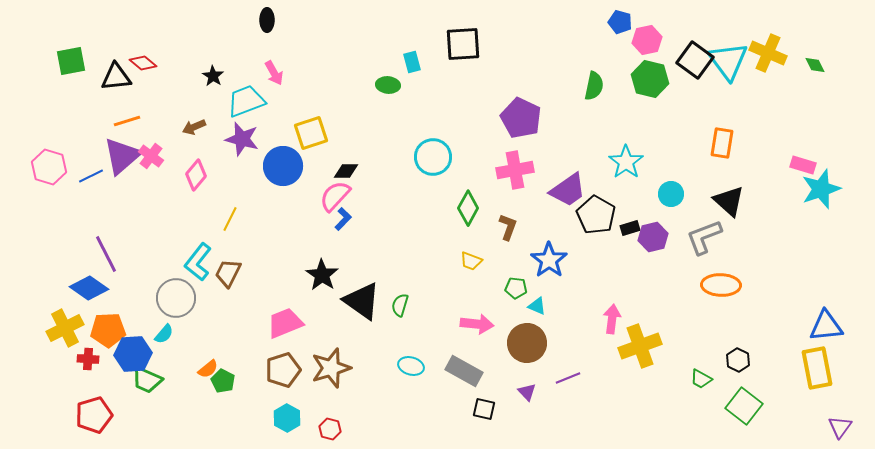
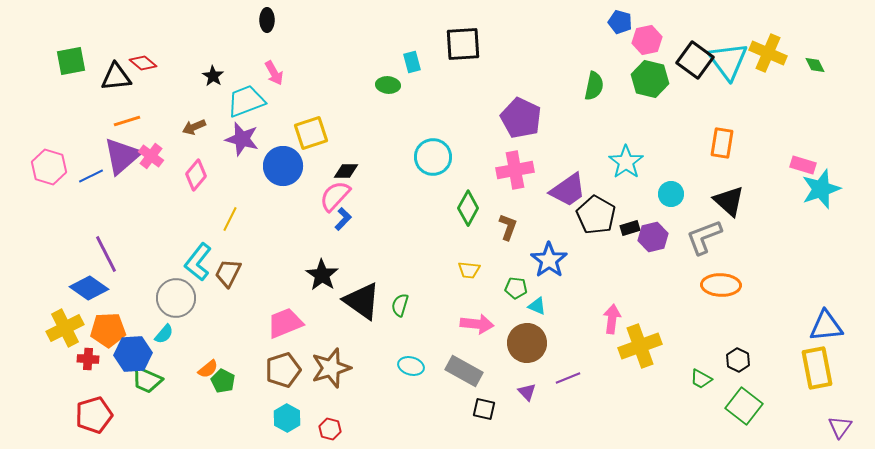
yellow trapezoid at (471, 261): moved 2 px left, 9 px down; rotated 15 degrees counterclockwise
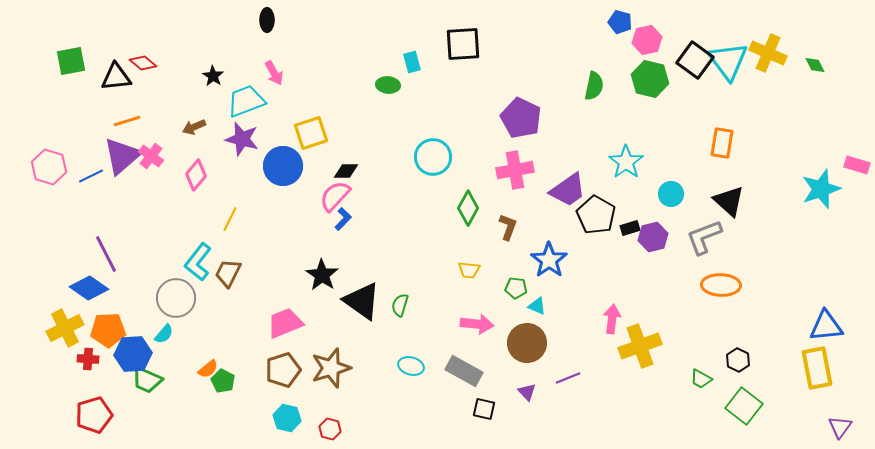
pink rectangle at (803, 165): moved 54 px right
cyan hexagon at (287, 418): rotated 16 degrees counterclockwise
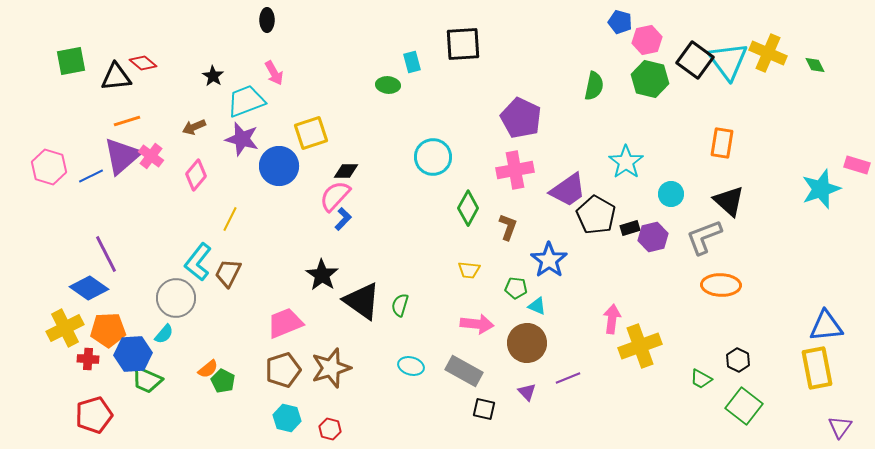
blue circle at (283, 166): moved 4 px left
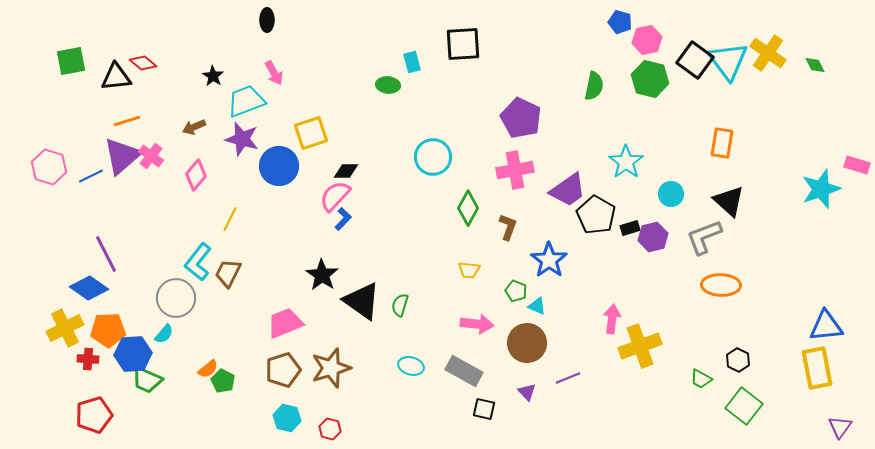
yellow cross at (768, 53): rotated 12 degrees clockwise
green pentagon at (516, 288): moved 3 px down; rotated 15 degrees clockwise
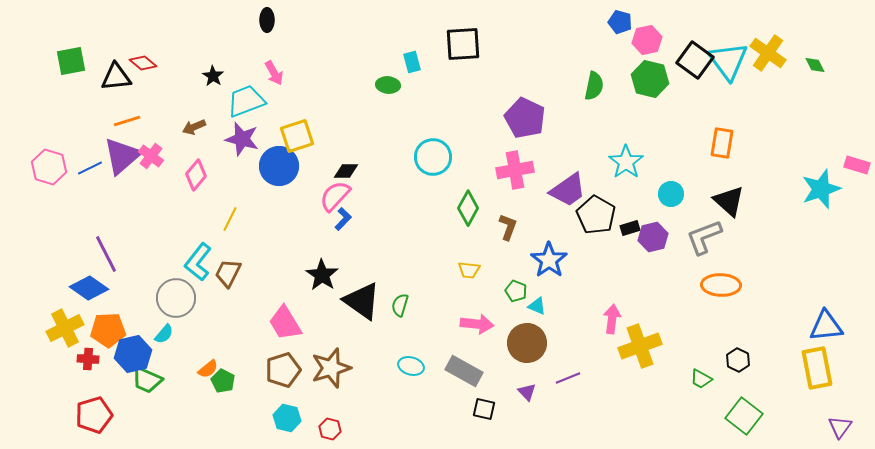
purple pentagon at (521, 118): moved 4 px right
yellow square at (311, 133): moved 14 px left, 3 px down
blue line at (91, 176): moved 1 px left, 8 px up
pink trapezoid at (285, 323): rotated 99 degrees counterclockwise
blue hexagon at (133, 354): rotated 9 degrees counterclockwise
green square at (744, 406): moved 10 px down
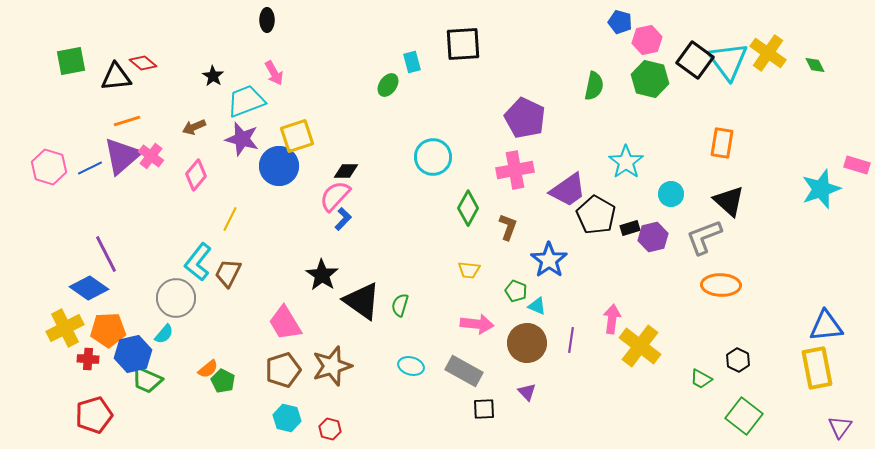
green ellipse at (388, 85): rotated 60 degrees counterclockwise
yellow cross at (640, 346): rotated 33 degrees counterclockwise
brown star at (331, 368): moved 1 px right, 2 px up
purple line at (568, 378): moved 3 px right, 38 px up; rotated 60 degrees counterclockwise
black square at (484, 409): rotated 15 degrees counterclockwise
